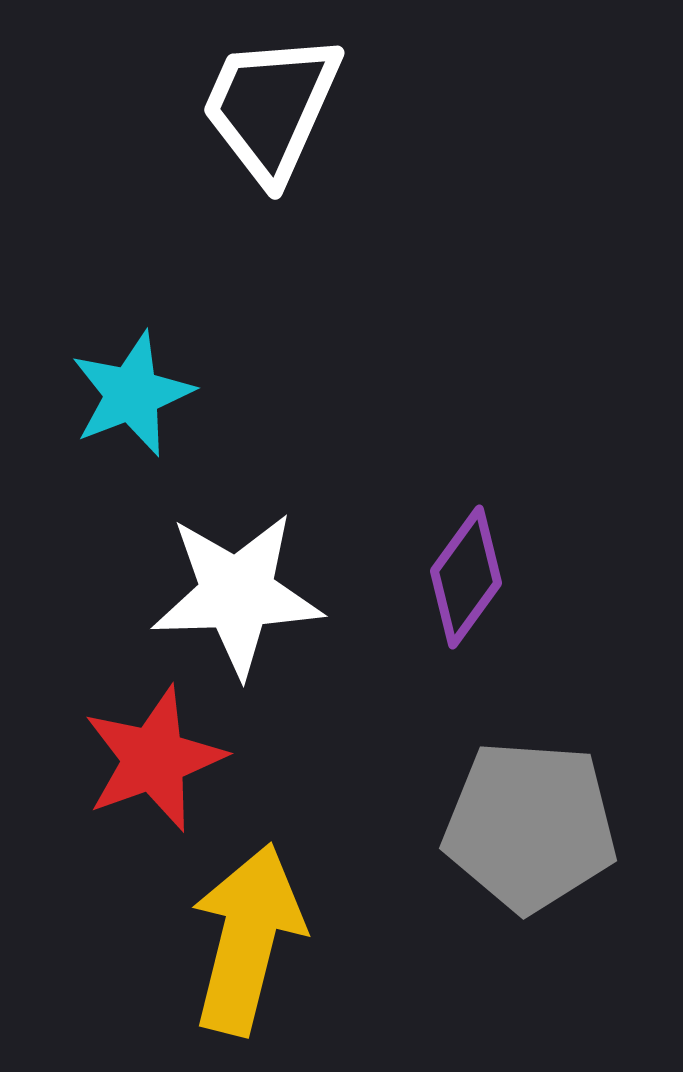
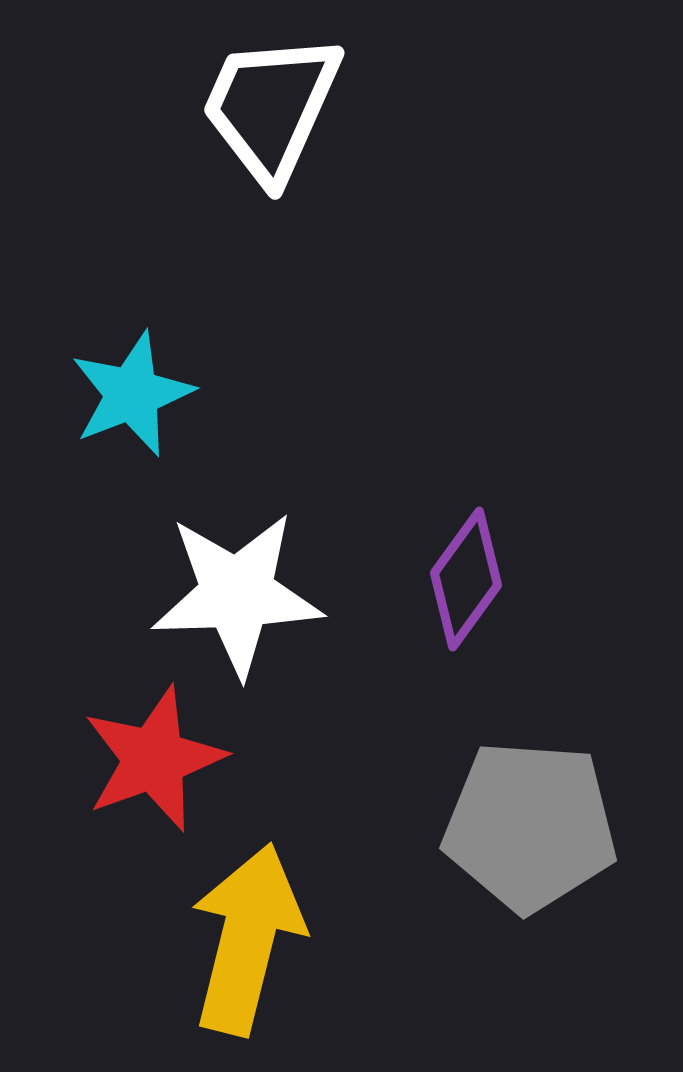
purple diamond: moved 2 px down
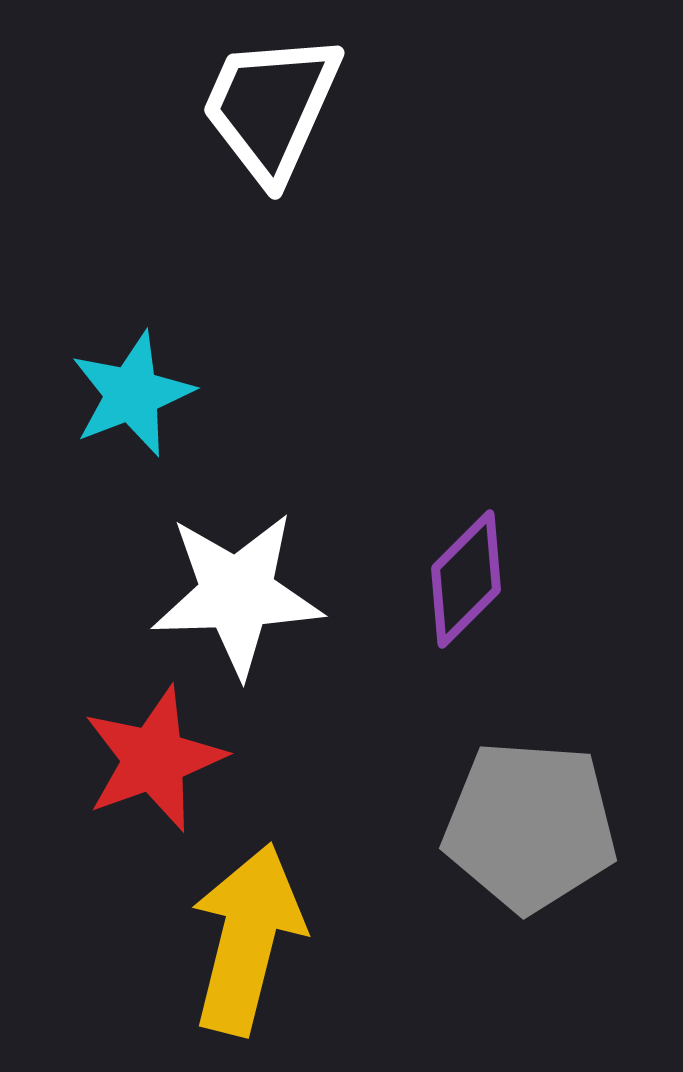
purple diamond: rotated 9 degrees clockwise
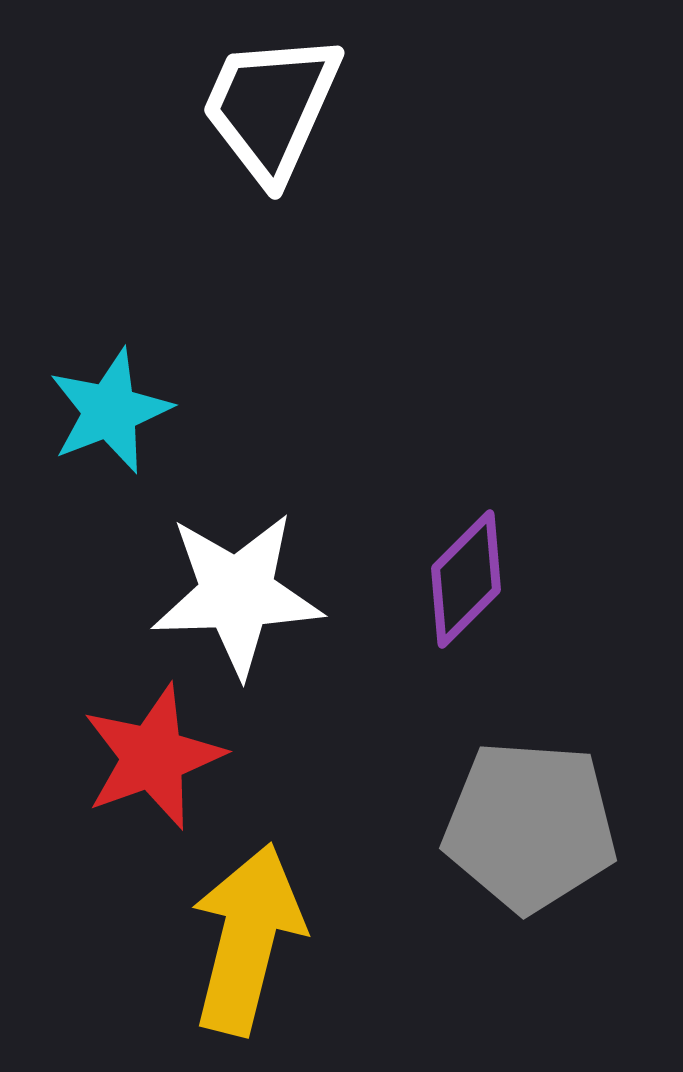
cyan star: moved 22 px left, 17 px down
red star: moved 1 px left, 2 px up
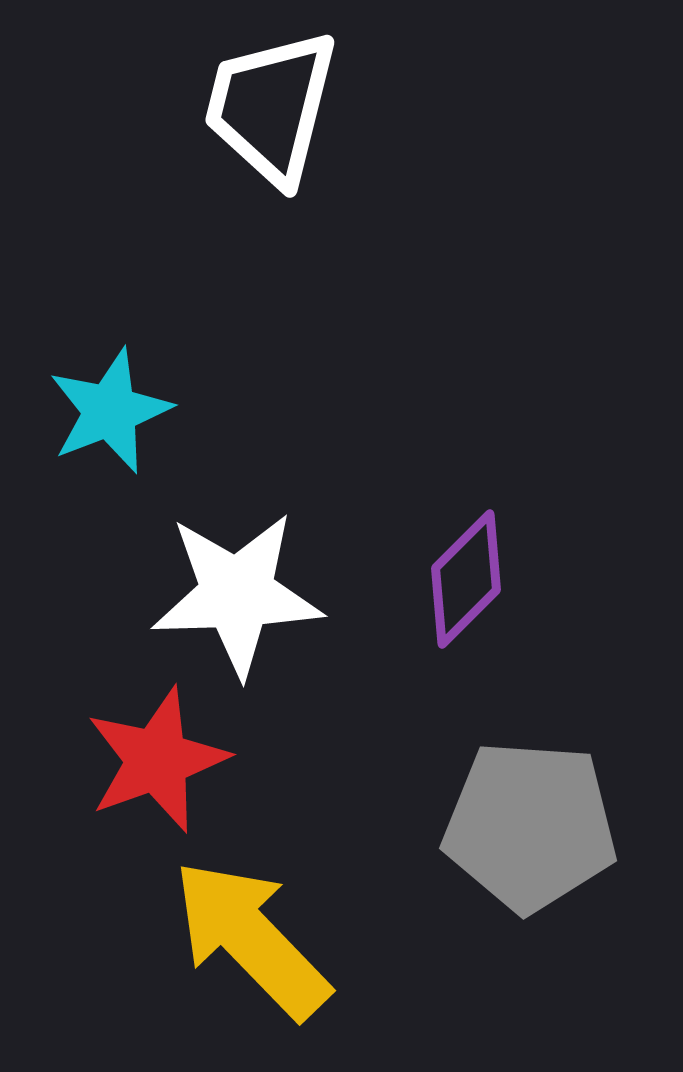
white trapezoid: rotated 10 degrees counterclockwise
red star: moved 4 px right, 3 px down
yellow arrow: moved 4 px right; rotated 58 degrees counterclockwise
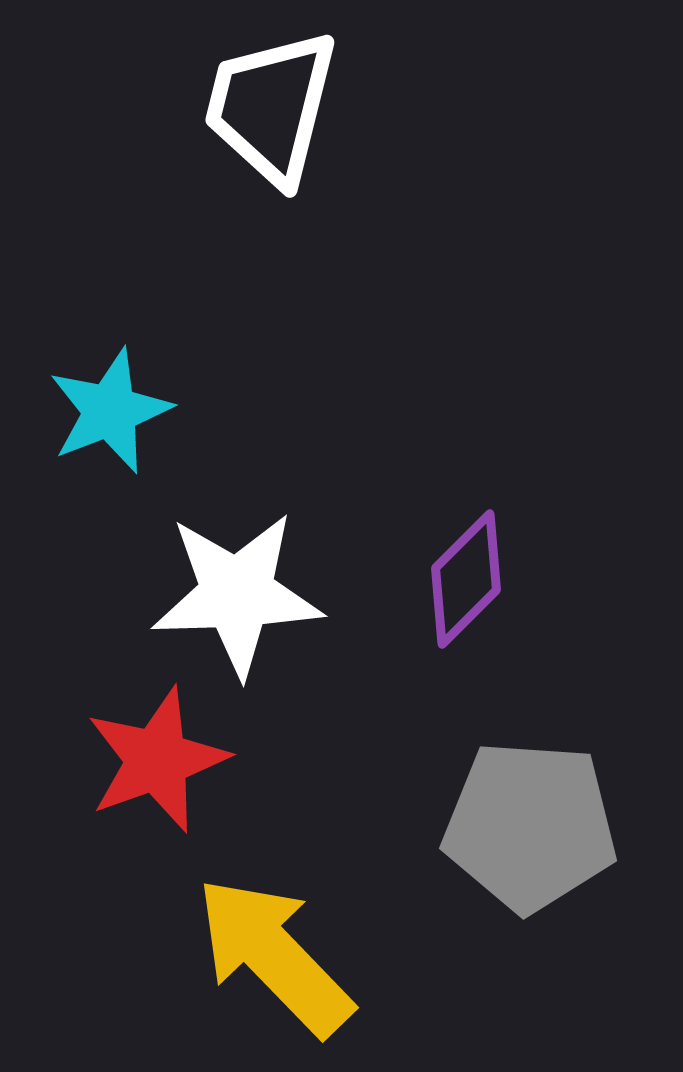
yellow arrow: moved 23 px right, 17 px down
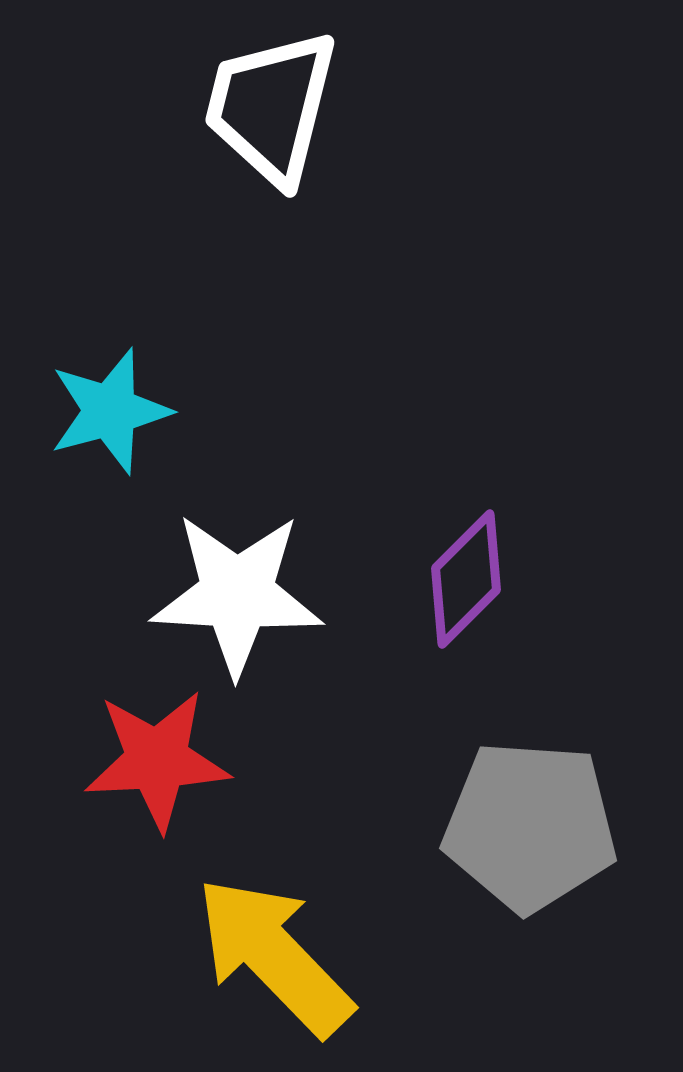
cyan star: rotated 6 degrees clockwise
white star: rotated 5 degrees clockwise
red star: rotated 17 degrees clockwise
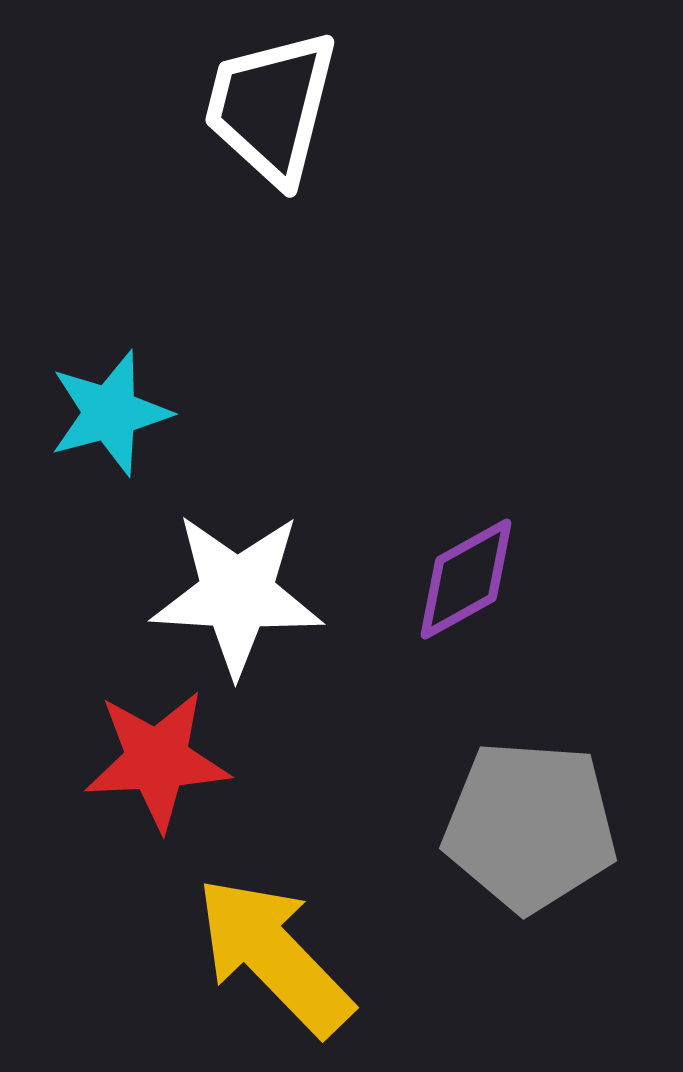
cyan star: moved 2 px down
purple diamond: rotated 16 degrees clockwise
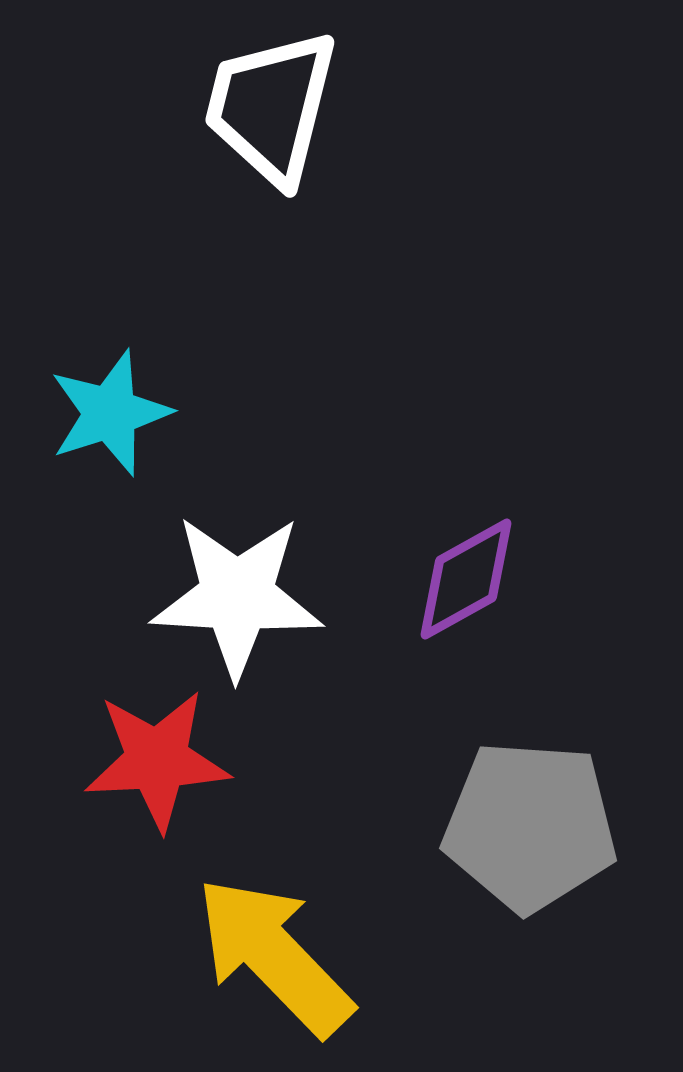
cyan star: rotated 3 degrees counterclockwise
white star: moved 2 px down
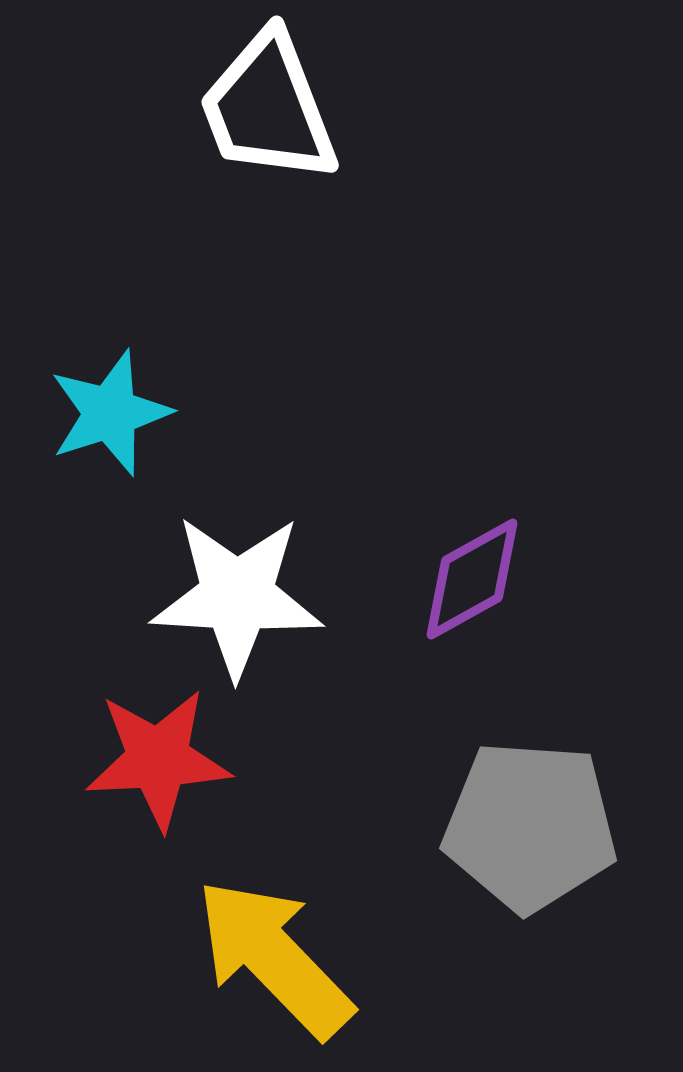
white trapezoid: moved 3 px left, 1 px down; rotated 35 degrees counterclockwise
purple diamond: moved 6 px right
red star: moved 1 px right, 1 px up
yellow arrow: moved 2 px down
